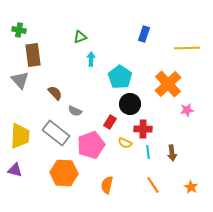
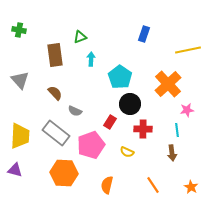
yellow line: moved 1 px right, 2 px down; rotated 10 degrees counterclockwise
brown rectangle: moved 22 px right
yellow semicircle: moved 2 px right, 9 px down
cyan line: moved 29 px right, 22 px up
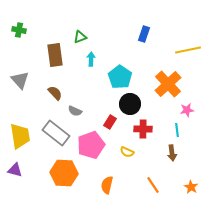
yellow trapezoid: rotated 12 degrees counterclockwise
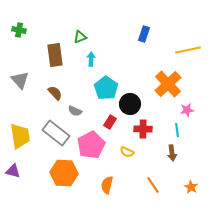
cyan pentagon: moved 14 px left, 11 px down
pink pentagon: rotated 8 degrees counterclockwise
purple triangle: moved 2 px left, 1 px down
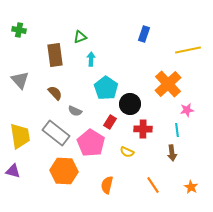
pink pentagon: moved 2 px up; rotated 12 degrees counterclockwise
orange hexagon: moved 2 px up
